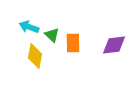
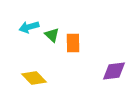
cyan arrow: rotated 36 degrees counterclockwise
purple diamond: moved 26 px down
yellow diamond: moved 1 px left, 22 px down; rotated 55 degrees counterclockwise
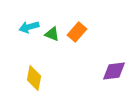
green triangle: moved 1 px up; rotated 21 degrees counterclockwise
orange rectangle: moved 4 px right, 11 px up; rotated 42 degrees clockwise
yellow diamond: rotated 55 degrees clockwise
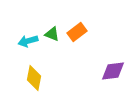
cyan arrow: moved 1 px left, 14 px down
orange rectangle: rotated 12 degrees clockwise
purple diamond: moved 1 px left
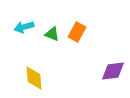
orange rectangle: rotated 24 degrees counterclockwise
cyan arrow: moved 4 px left, 14 px up
yellow diamond: rotated 15 degrees counterclockwise
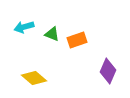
orange rectangle: moved 8 px down; rotated 42 degrees clockwise
purple diamond: moved 5 px left; rotated 60 degrees counterclockwise
yellow diamond: rotated 45 degrees counterclockwise
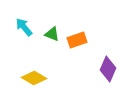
cyan arrow: rotated 66 degrees clockwise
purple diamond: moved 2 px up
yellow diamond: rotated 10 degrees counterclockwise
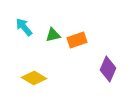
green triangle: moved 1 px right, 1 px down; rotated 35 degrees counterclockwise
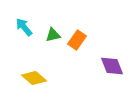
orange rectangle: rotated 36 degrees counterclockwise
purple diamond: moved 4 px right, 3 px up; rotated 45 degrees counterclockwise
yellow diamond: rotated 10 degrees clockwise
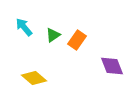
green triangle: rotated 21 degrees counterclockwise
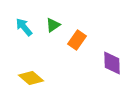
green triangle: moved 10 px up
purple diamond: moved 3 px up; rotated 20 degrees clockwise
yellow diamond: moved 3 px left
